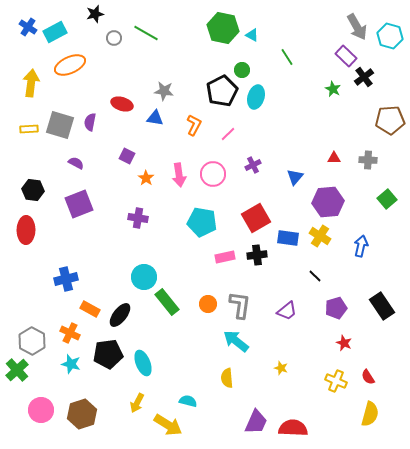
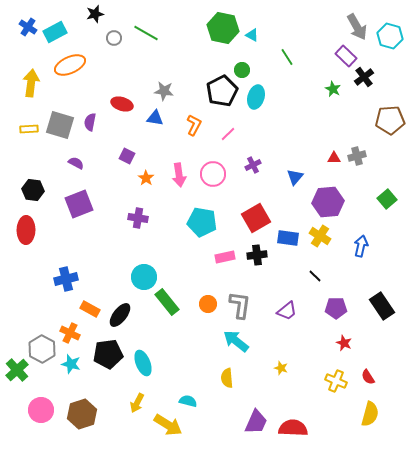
gray cross at (368, 160): moved 11 px left, 4 px up; rotated 18 degrees counterclockwise
purple pentagon at (336, 308): rotated 15 degrees clockwise
gray hexagon at (32, 341): moved 10 px right, 8 px down
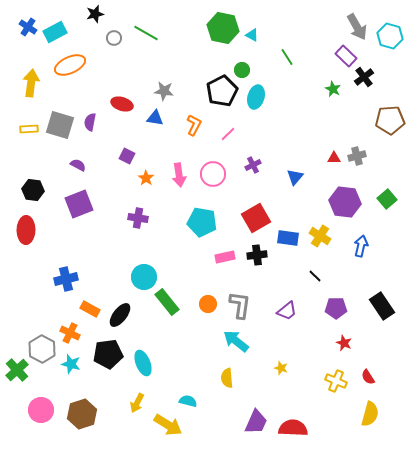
purple semicircle at (76, 163): moved 2 px right, 2 px down
purple hexagon at (328, 202): moved 17 px right; rotated 12 degrees clockwise
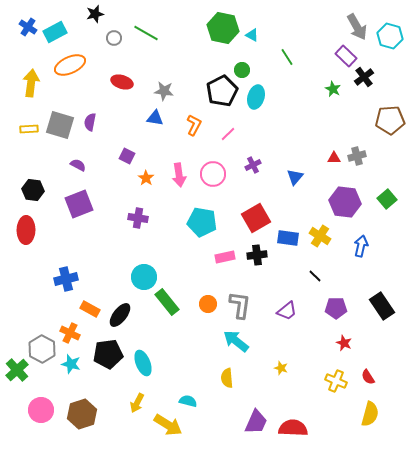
red ellipse at (122, 104): moved 22 px up
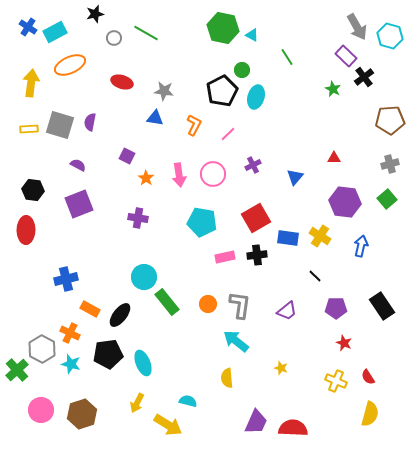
gray cross at (357, 156): moved 33 px right, 8 px down
